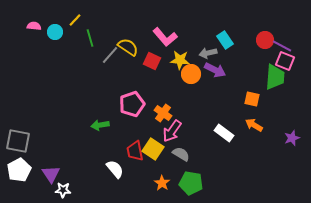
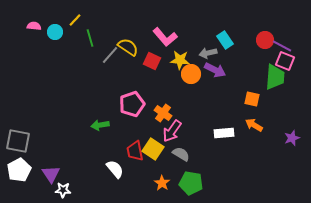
white rectangle: rotated 42 degrees counterclockwise
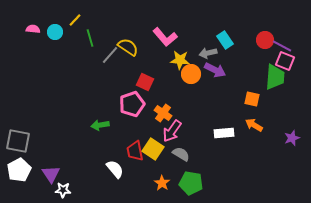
pink semicircle: moved 1 px left, 3 px down
red square: moved 7 px left, 21 px down
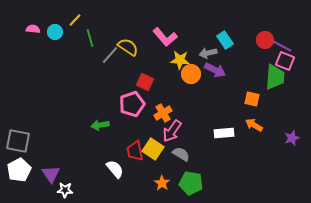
orange cross: rotated 24 degrees clockwise
white star: moved 2 px right
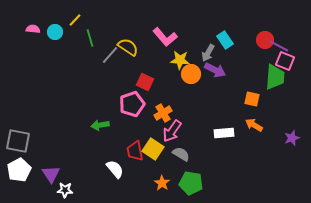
purple line: moved 3 px left
gray arrow: rotated 48 degrees counterclockwise
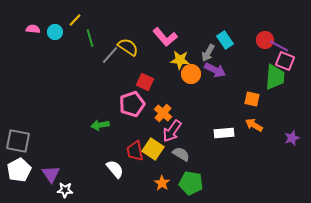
orange cross: rotated 18 degrees counterclockwise
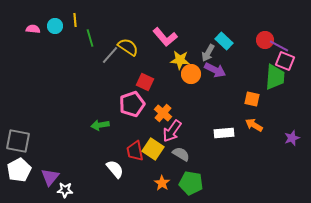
yellow line: rotated 48 degrees counterclockwise
cyan circle: moved 6 px up
cyan rectangle: moved 1 px left, 1 px down; rotated 12 degrees counterclockwise
purple triangle: moved 1 px left, 3 px down; rotated 12 degrees clockwise
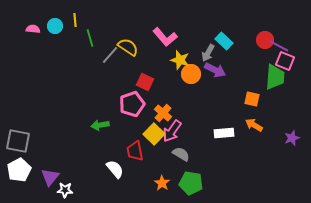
yellow star: rotated 12 degrees clockwise
yellow square: moved 1 px right, 15 px up; rotated 10 degrees clockwise
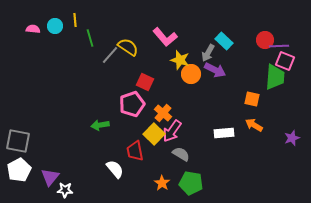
purple line: rotated 30 degrees counterclockwise
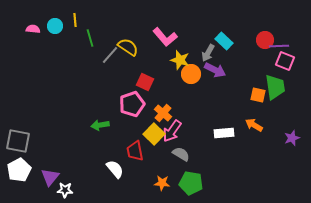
green trapezoid: moved 10 px down; rotated 12 degrees counterclockwise
orange square: moved 6 px right, 4 px up
orange star: rotated 28 degrees counterclockwise
